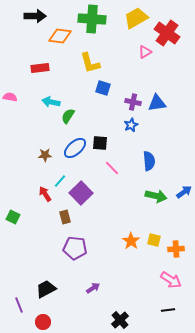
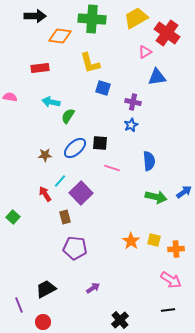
blue triangle: moved 26 px up
pink line: rotated 28 degrees counterclockwise
green arrow: moved 1 px down
green square: rotated 16 degrees clockwise
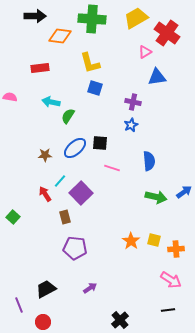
blue square: moved 8 px left
purple arrow: moved 3 px left
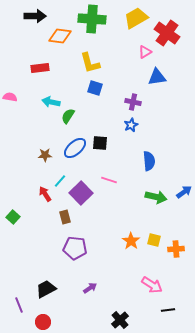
pink line: moved 3 px left, 12 px down
pink arrow: moved 19 px left, 5 px down
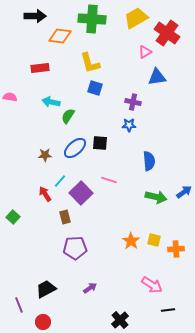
blue star: moved 2 px left; rotated 24 degrees clockwise
purple pentagon: rotated 10 degrees counterclockwise
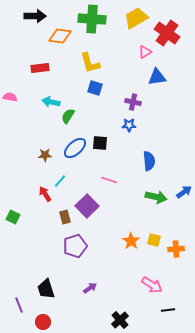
purple square: moved 6 px right, 13 px down
green square: rotated 16 degrees counterclockwise
purple pentagon: moved 2 px up; rotated 15 degrees counterclockwise
black trapezoid: rotated 80 degrees counterclockwise
